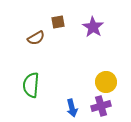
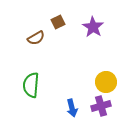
brown square: rotated 16 degrees counterclockwise
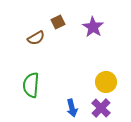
purple cross: moved 2 px down; rotated 30 degrees counterclockwise
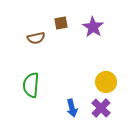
brown square: moved 3 px right, 1 px down; rotated 16 degrees clockwise
brown semicircle: rotated 18 degrees clockwise
